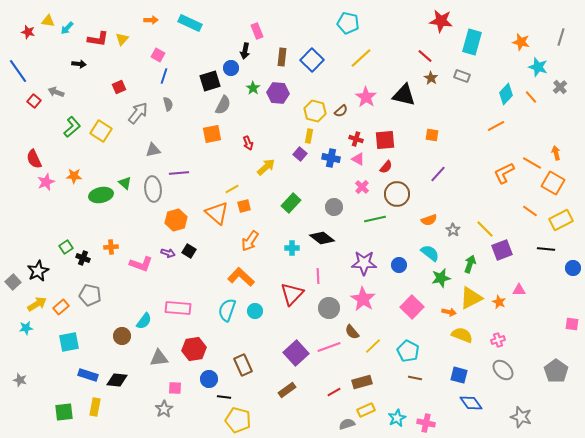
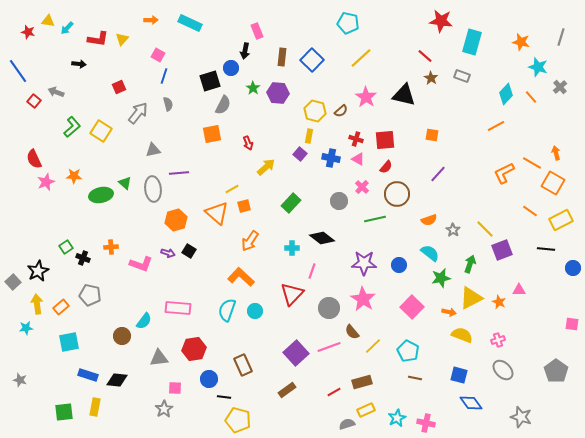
gray circle at (334, 207): moved 5 px right, 6 px up
pink line at (318, 276): moved 6 px left, 5 px up; rotated 21 degrees clockwise
yellow arrow at (37, 304): rotated 66 degrees counterclockwise
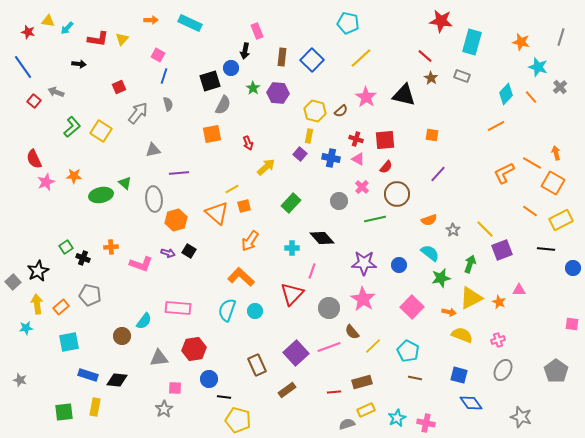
blue line at (18, 71): moved 5 px right, 4 px up
gray ellipse at (153, 189): moved 1 px right, 10 px down
black diamond at (322, 238): rotated 10 degrees clockwise
brown rectangle at (243, 365): moved 14 px right
gray ellipse at (503, 370): rotated 75 degrees clockwise
red line at (334, 392): rotated 24 degrees clockwise
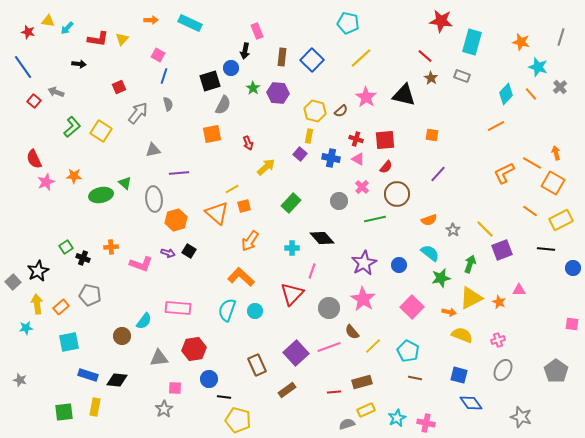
orange line at (531, 97): moved 3 px up
purple star at (364, 263): rotated 30 degrees counterclockwise
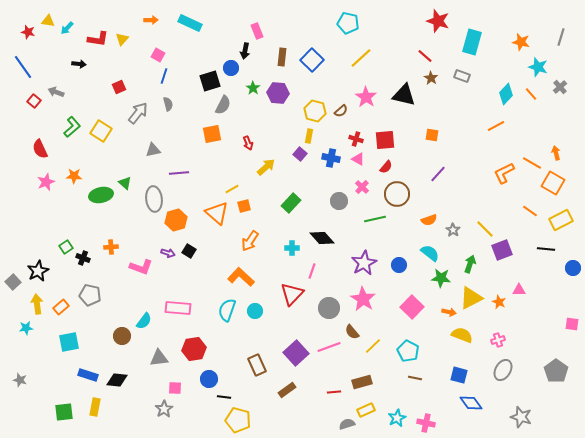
red star at (441, 21): moved 3 px left; rotated 10 degrees clockwise
red semicircle at (34, 159): moved 6 px right, 10 px up
pink L-shape at (141, 264): moved 3 px down
green star at (441, 278): rotated 18 degrees clockwise
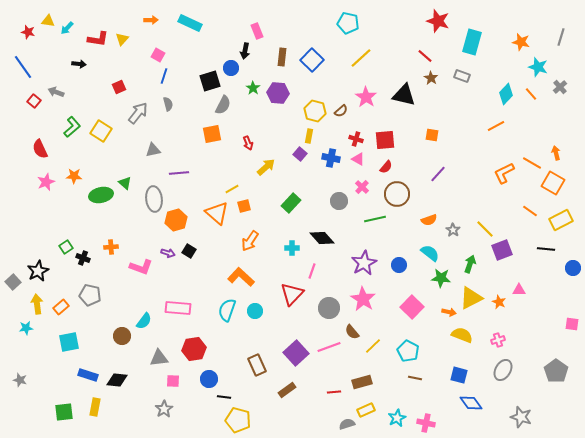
pink square at (175, 388): moved 2 px left, 7 px up
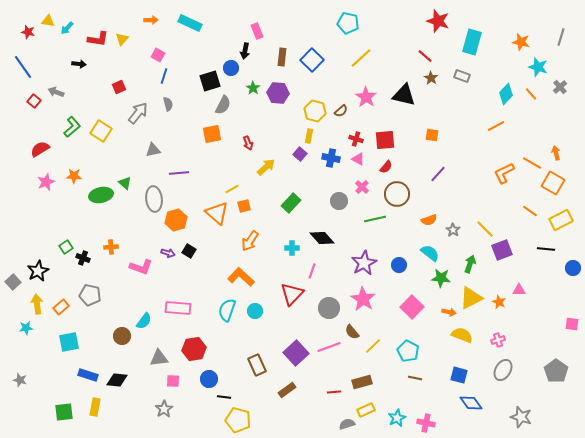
red semicircle at (40, 149): rotated 84 degrees clockwise
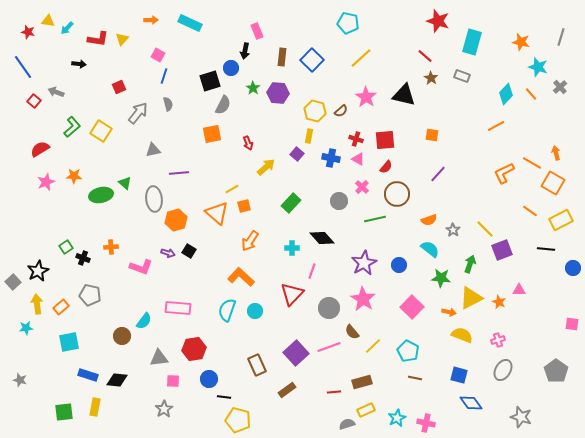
purple square at (300, 154): moved 3 px left
cyan semicircle at (430, 253): moved 4 px up
